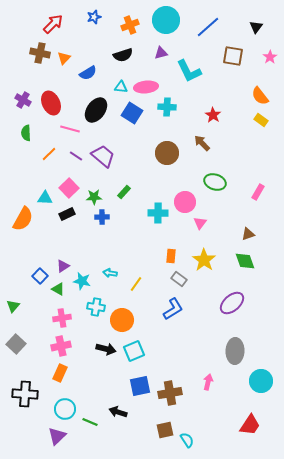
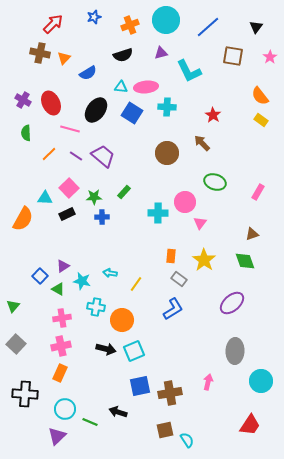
brown triangle at (248, 234): moved 4 px right
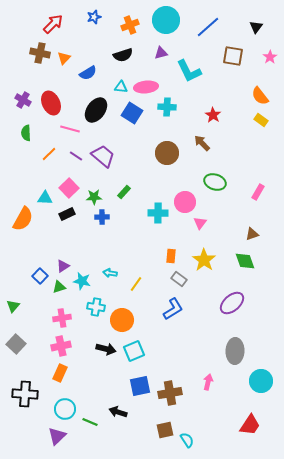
green triangle at (58, 289): moved 1 px right, 2 px up; rotated 48 degrees counterclockwise
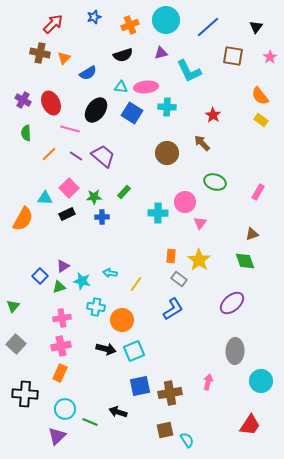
yellow star at (204, 260): moved 5 px left
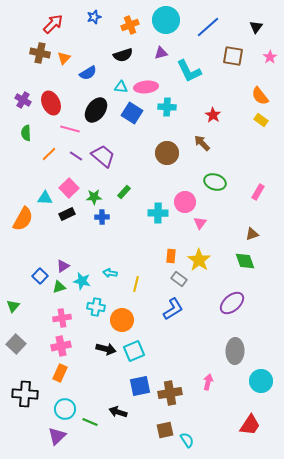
yellow line at (136, 284): rotated 21 degrees counterclockwise
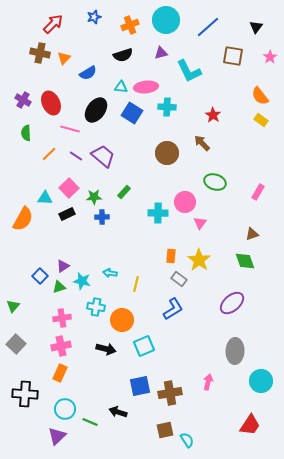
cyan square at (134, 351): moved 10 px right, 5 px up
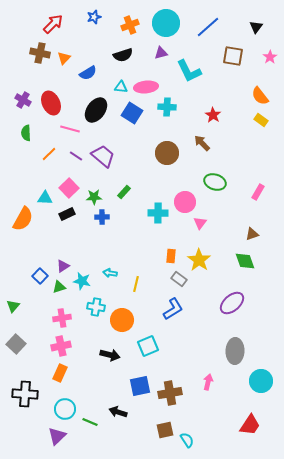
cyan circle at (166, 20): moved 3 px down
cyan square at (144, 346): moved 4 px right
black arrow at (106, 349): moved 4 px right, 6 px down
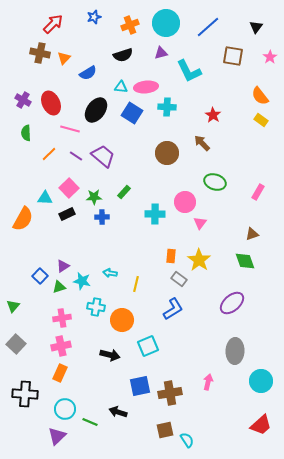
cyan cross at (158, 213): moved 3 px left, 1 px down
red trapezoid at (250, 425): moved 11 px right; rotated 15 degrees clockwise
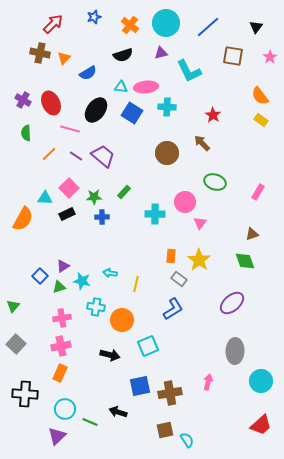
orange cross at (130, 25): rotated 30 degrees counterclockwise
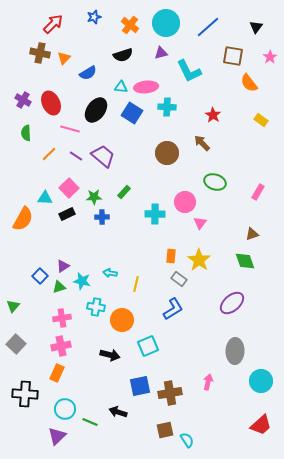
orange semicircle at (260, 96): moved 11 px left, 13 px up
orange rectangle at (60, 373): moved 3 px left
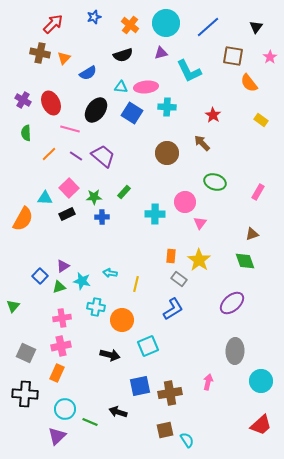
gray square at (16, 344): moved 10 px right, 9 px down; rotated 18 degrees counterclockwise
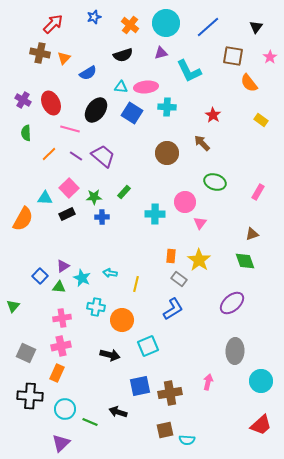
cyan star at (82, 281): moved 3 px up; rotated 12 degrees clockwise
green triangle at (59, 287): rotated 24 degrees clockwise
black cross at (25, 394): moved 5 px right, 2 px down
purple triangle at (57, 436): moved 4 px right, 7 px down
cyan semicircle at (187, 440): rotated 126 degrees clockwise
